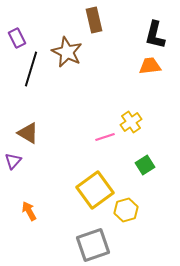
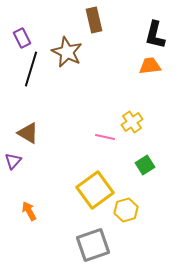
purple rectangle: moved 5 px right
yellow cross: moved 1 px right
pink line: rotated 30 degrees clockwise
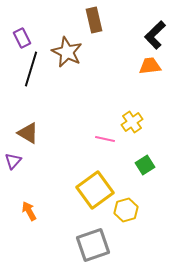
black L-shape: rotated 32 degrees clockwise
pink line: moved 2 px down
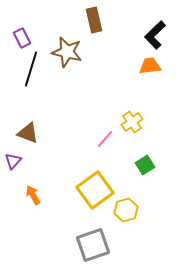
brown star: rotated 12 degrees counterclockwise
brown triangle: rotated 10 degrees counterclockwise
pink line: rotated 60 degrees counterclockwise
orange arrow: moved 4 px right, 16 px up
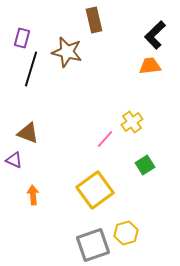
purple rectangle: rotated 42 degrees clockwise
purple triangle: moved 1 px right, 1 px up; rotated 48 degrees counterclockwise
orange arrow: rotated 24 degrees clockwise
yellow hexagon: moved 23 px down
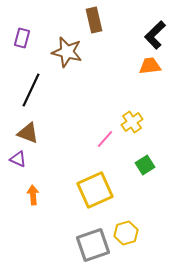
black line: moved 21 px down; rotated 8 degrees clockwise
purple triangle: moved 4 px right, 1 px up
yellow square: rotated 12 degrees clockwise
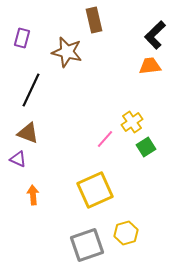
green square: moved 1 px right, 18 px up
gray square: moved 6 px left
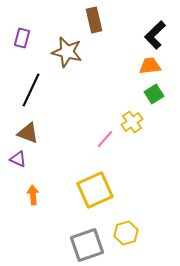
green square: moved 8 px right, 53 px up
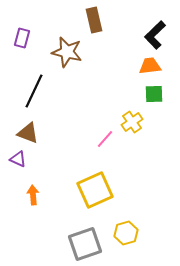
black line: moved 3 px right, 1 px down
green square: rotated 30 degrees clockwise
gray square: moved 2 px left, 1 px up
